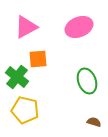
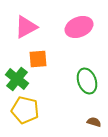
green cross: moved 2 px down
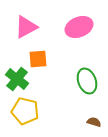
yellow pentagon: moved 1 px down
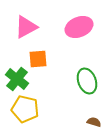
yellow pentagon: moved 2 px up
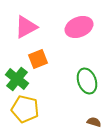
orange square: rotated 18 degrees counterclockwise
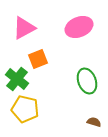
pink triangle: moved 2 px left, 1 px down
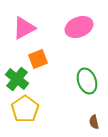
yellow pentagon: rotated 24 degrees clockwise
brown semicircle: rotated 120 degrees counterclockwise
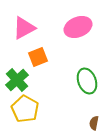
pink ellipse: moved 1 px left
orange square: moved 2 px up
green cross: moved 1 px down; rotated 10 degrees clockwise
yellow pentagon: rotated 8 degrees counterclockwise
brown semicircle: moved 1 px down; rotated 24 degrees clockwise
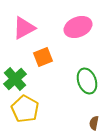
orange square: moved 5 px right
green cross: moved 2 px left, 1 px up
